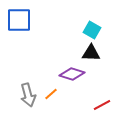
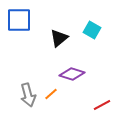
black triangle: moved 32 px left, 15 px up; rotated 42 degrees counterclockwise
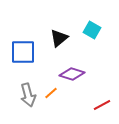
blue square: moved 4 px right, 32 px down
orange line: moved 1 px up
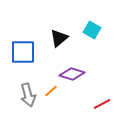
orange line: moved 2 px up
red line: moved 1 px up
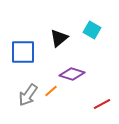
gray arrow: rotated 50 degrees clockwise
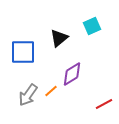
cyan square: moved 4 px up; rotated 36 degrees clockwise
purple diamond: rotated 50 degrees counterclockwise
red line: moved 2 px right
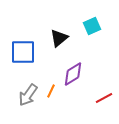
purple diamond: moved 1 px right
orange line: rotated 24 degrees counterclockwise
red line: moved 6 px up
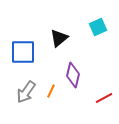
cyan square: moved 6 px right, 1 px down
purple diamond: moved 1 px down; rotated 45 degrees counterclockwise
gray arrow: moved 2 px left, 3 px up
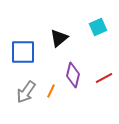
red line: moved 20 px up
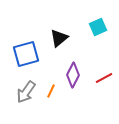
blue square: moved 3 px right, 2 px down; rotated 16 degrees counterclockwise
purple diamond: rotated 15 degrees clockwise
